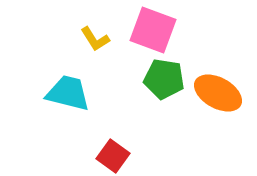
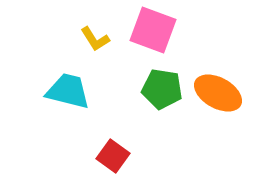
green pentagon: moved 2 px left, 10 px down
cyan trapezoid: moved 2 px up
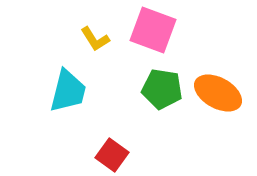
cyan trapezoid: rotated 90 degrees clockwise
red square: moved 1 px left, 1 px up
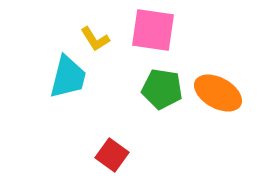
pink square: rotated 12 degrees counterclockwise
cyan trapezoid: moved 14 px up
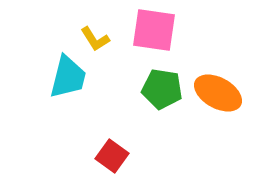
pink square: moved 1 px right
red square: moved 1 px down
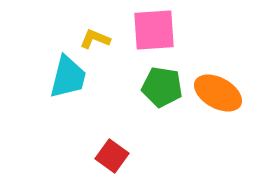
pink square: rotated 12 degrees counterclockwise
yellow L-shape: rotated 144 degrees clockwise
green pentagon: moved 2 px up
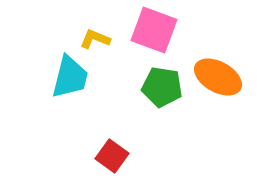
pink square: rotated 24 degrees clockwise
cyan trapezoid: moved 2 px right
orange ellipse: moved 16 px up
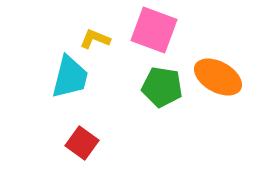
red square: moved 30 px left, 13 px up
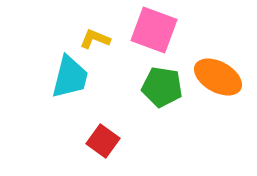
red square: moved 21 px right, 2 px up
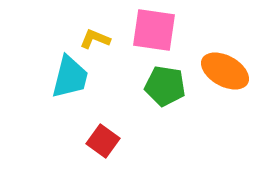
pink square: rotated 12 degrees counterclockwise
orange ellipse: moved 7 px right, 6 px up
green pentagon: moved 3 px right, 1 px up
